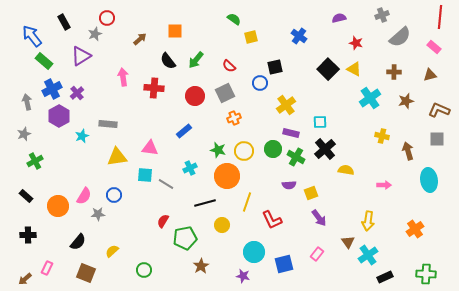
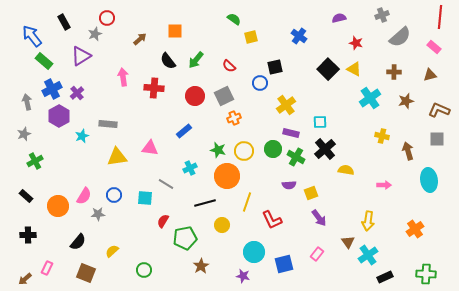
gray square at (225, 93): moved 1 px left, 3 px down
cyan square at (145, 175): moved 23 px down
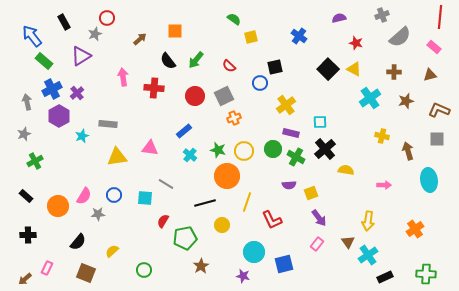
cyan cross at (190, 168): moved 13 px up; rotated 24 degrees counterclockwise
pink rectangle at (317, 254): moved 10 px up
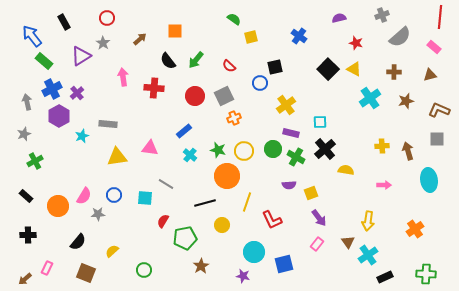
gray star at (95, 34): moved 8 px right, 9 px down; rotated 16 degrees counterclockwise
yellow cross at (382, 136): moved 10 px down; rotated 16 degrees counterclockwise
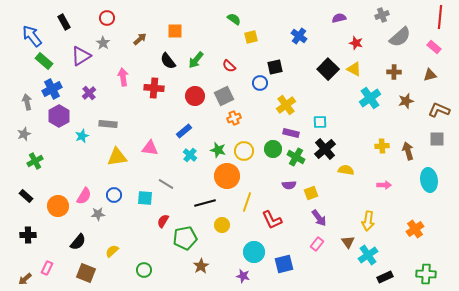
purple cross at (77, 93): moved 12 px right
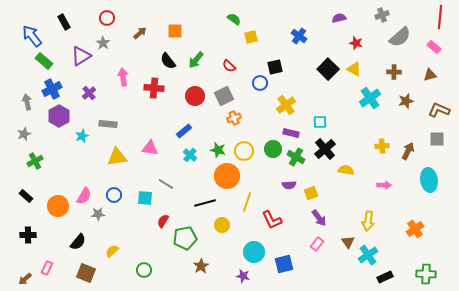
brown arrow at (140, 39): moved 6 px up
brown arrow at (408, 151): rotated 42 degrees clockwise
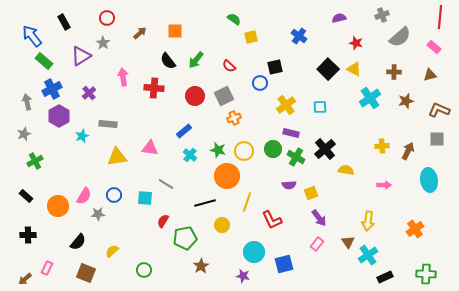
cyan square at (320, 122): moved 15 px up
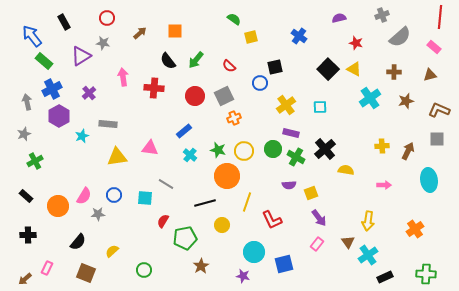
gray star at (103, 43): rotated 24 degrees counterclockwise
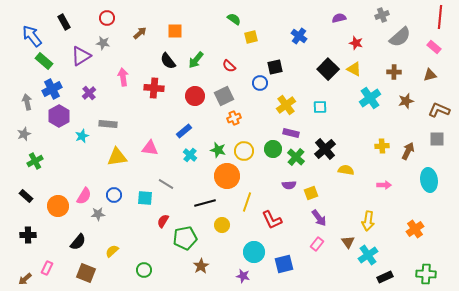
green cross at (296, 157): rotated 12 degrees clockwise
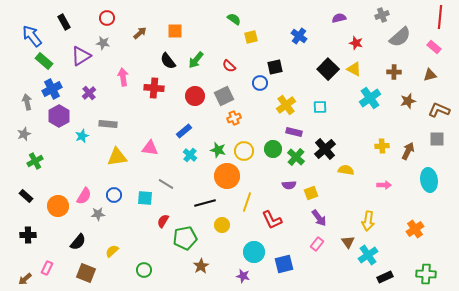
brown star at (406, 101): moved 2 px right
purple rectangle at (291, 133): moved 3 px right, 1 px up
